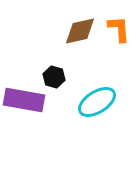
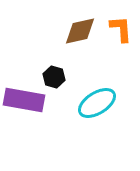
orange L-shape: moved 2 px right
cyan ellipse: moved 1 px down
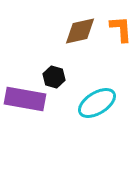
purple rectangle: moved 1 px right, 1 px up
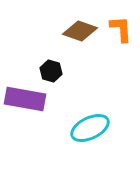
brown diamond: rotated 32 degrees clockwise
black hexagon: moved 3 px left, 6 px up
cyan ellipse: moved 7 px left, 25 px down; rotated 6 degrees clockwise
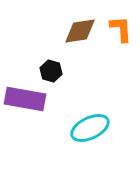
brown diamond: rotated 28 degrees counterclockwise
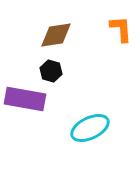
brown diamond: moved 24 px left, 4 px down
